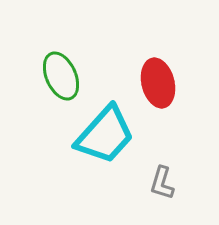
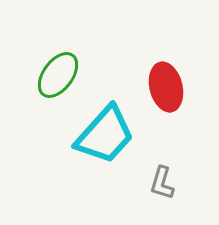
green ellipse: moved 3 px left, 1 px up; rotated 60 degrees clockwise
red ellipse: moved 8 px right, 4 px down
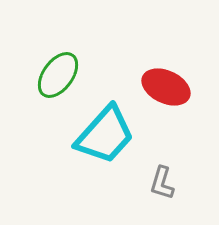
red ellipse: rotated 51 degrees counterclockwise
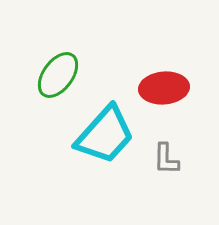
red ellipse: moved 2 px left, 1 px down; rotated 30 degrees counterclockwise
gray L-shape: moved 4 px right, 24 px up; rotated 16 degrees counterclockwise
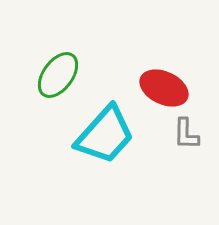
red ellipse: rotated 30 degrees clockwise
gray L-shape: moved 20 px right, 25 px up
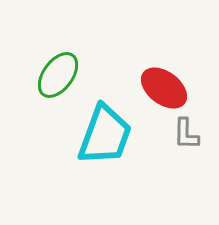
red ellipse: rotated 12 degrees clockwise
cyan trapezoid: rotated 22 degrees counterclockwise
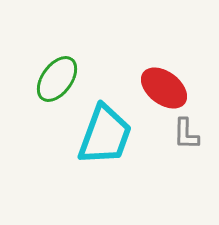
green ellipse: moved 1 px left, 4 px down
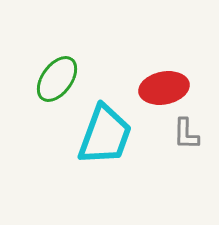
red ellipse: rotated 48 degrees counterclockwise
